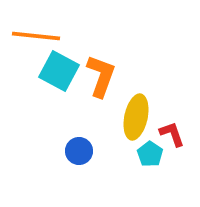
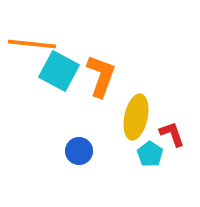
orange line: moved 4 px left, 8 px down
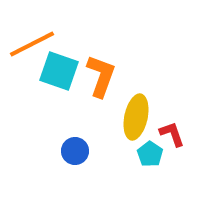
orange line: rotated 33 degrees counterclockwise
cyan square: rotated 9 degrees counterclockwise
blue circle: moved 4 px left
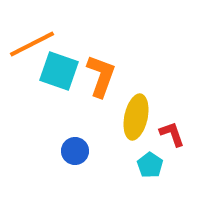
cyan pentagon: moved 11 px down
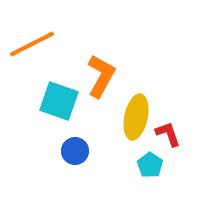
cyan square: moved 30 px down
orange L-shape: rotated 9 degrees clockwise
red L-shape: moved 4 px left
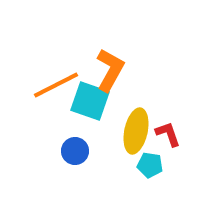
orange line: moved 24 px right, 41 px down
orange L-shape: moved 9 px right, 6 px up
cyan square: moved 31 px right
yellow ellipse: moved 14 px down
cyan pentagon: rotated 25 degrees counterclockwise
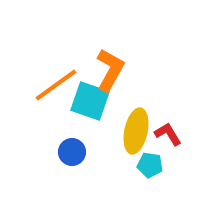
orange line: rotated 9 degrees counterclockwise
red L-shape: rotated 12 degrees counterclockwise
blue circle: moved 3 px left, 1 px down
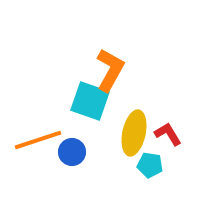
orange line: moved 18 px left, 55 px down; rotated 18 degrees clockwise
yellow ellipse: moved 2 px left, 2 px down
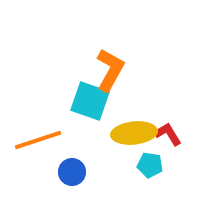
yellow ellipse: rotated 72 degrees clockwise
blue circle: moved 20 px down
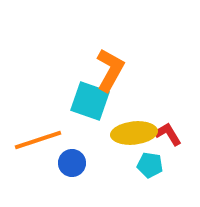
blue circle: moved 9 px up
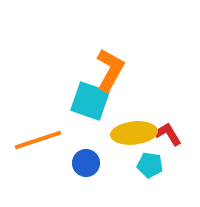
blue circle: moved 14 px right
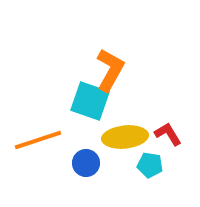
yellow ellipse: moved 9 px left, 4 px down
